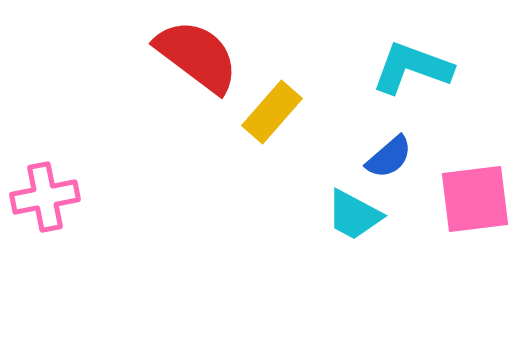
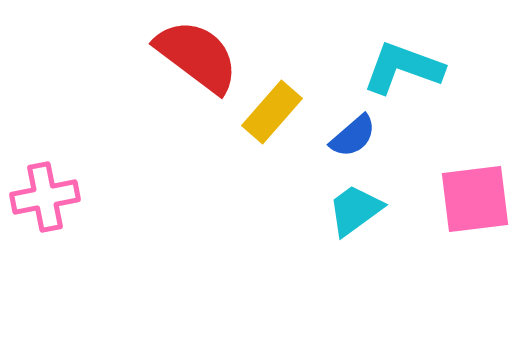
cyan L-shape: moved 9 px left
blue semicircle: moved 36 px left, 21 px up
cyan trapezoid: moved 1 px right, 5 px up; rotated 116 degrees clockwise
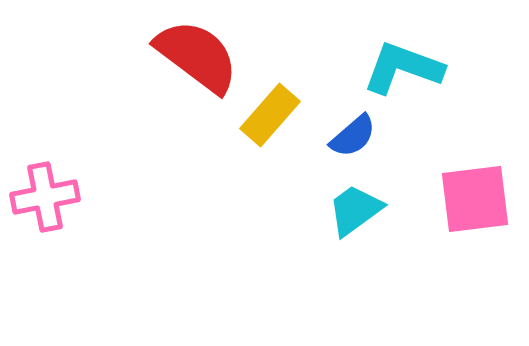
yellow rectangle: moved 2 px left, 3 px down
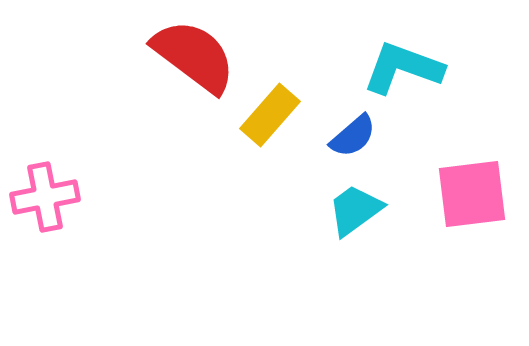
red semicircle: moved 3 px left
pink square: moved 3 px left, 5 px up
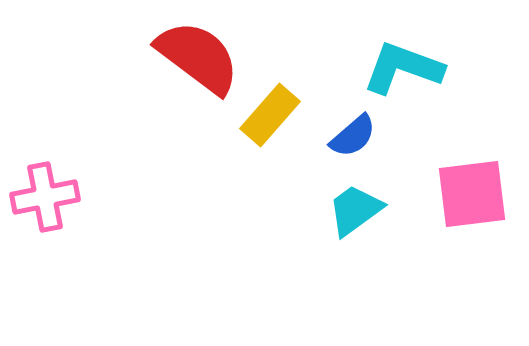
red semicircle: moved 4 px right, 1 px down
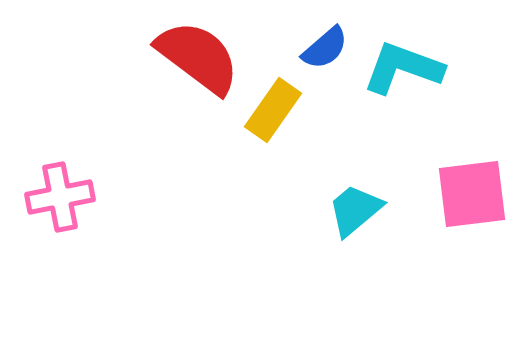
yellow rectangle: moved 3 px right, 5 px up; rotated 6 degrees counterclockwise
blue semicircle: moved 28 px left, 88 px up
pink cross: moved 15 px right
cyan trapezoid: rotated 4 degrees counterclockwise
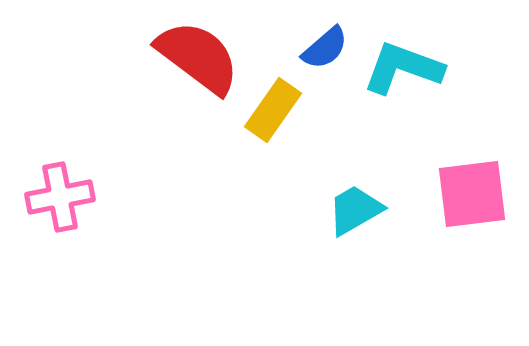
cyan trapezoid: rotated 10 degrees clockwise
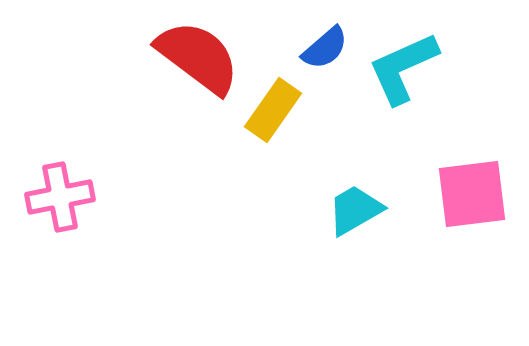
cyan L-shape: rotated 44 degrees counterclockwise
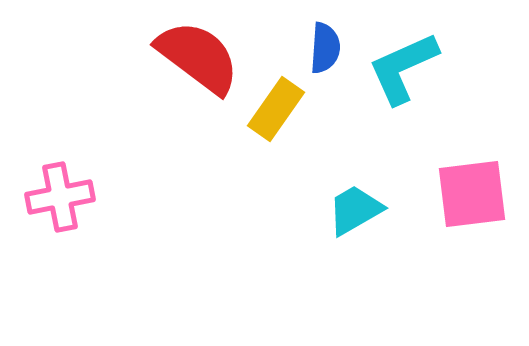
blue semicircle: rotated 45 degrees counterclockwise
yellow rectangle: moved 3 px right, 1 px up
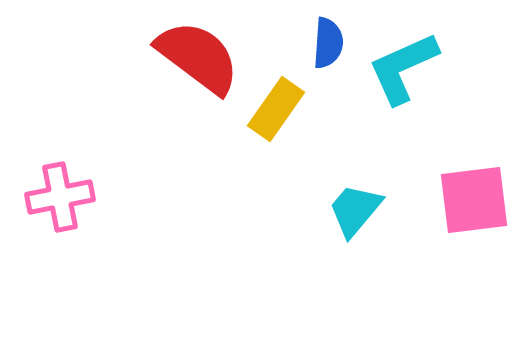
blue semicircle: moved 3 px right, 5 px up
pink square: moved 2 px right, 6 px down
cyan trapezoid: rotated 20 degrees counterclockwise
